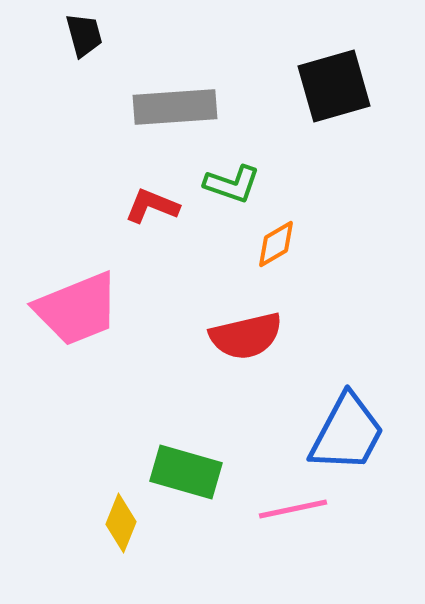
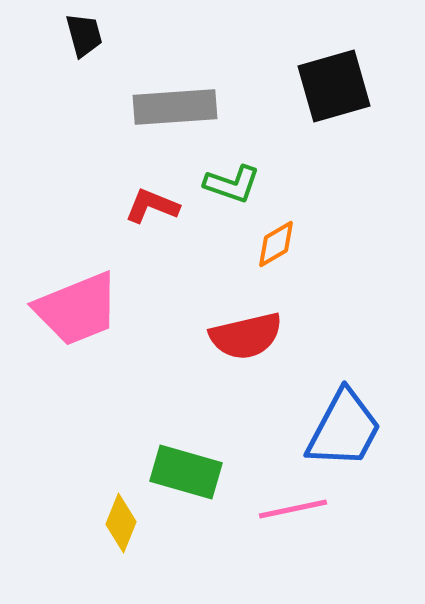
blue trapezoid: moved 3 px left, 4 px up
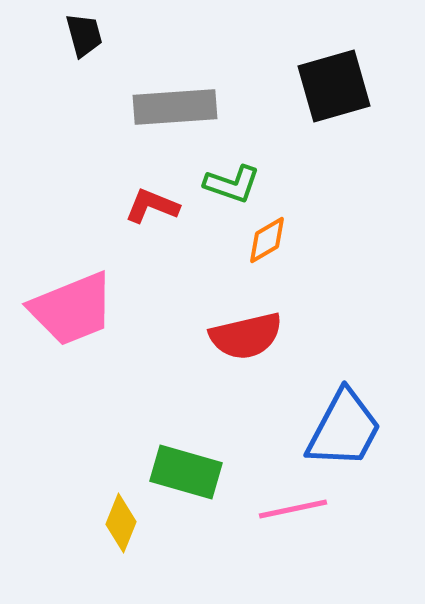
orange diamond: moved 9 px left, 4 px up
pink trapezoid: moved 5 px left
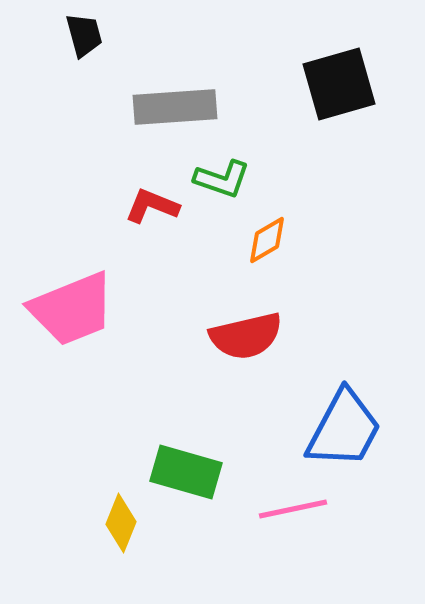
black square: moved 5 px right, 2 px up
green L-shape: moved 10 px left, 5 px up
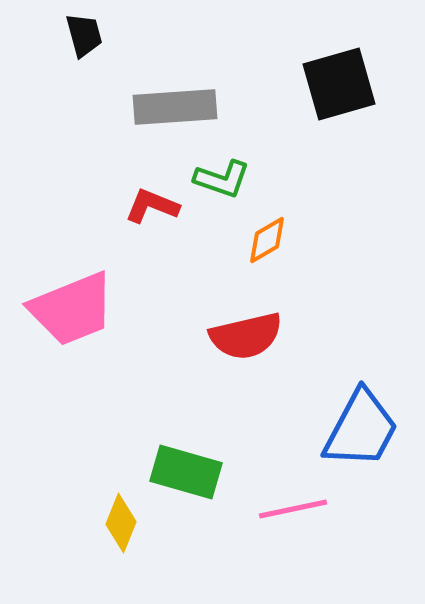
blue trapezoid: moved 17 px right
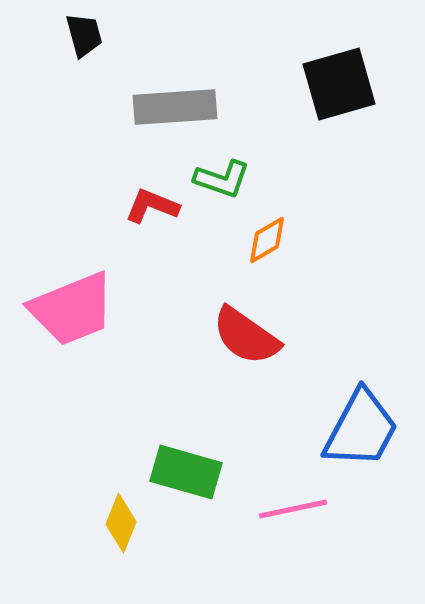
red semicircle: rotated 48 degrees clockwise
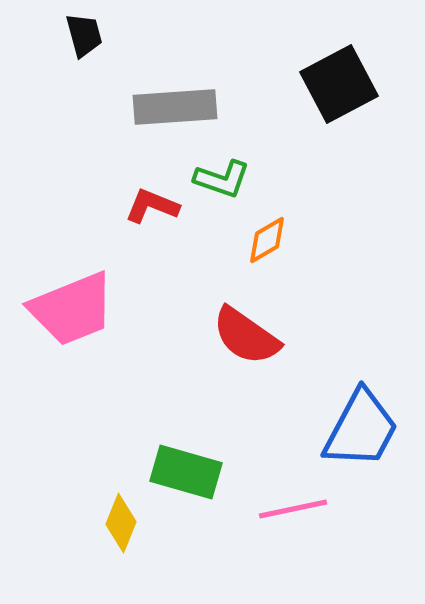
black square: rotated 12 degrees counterclockwise
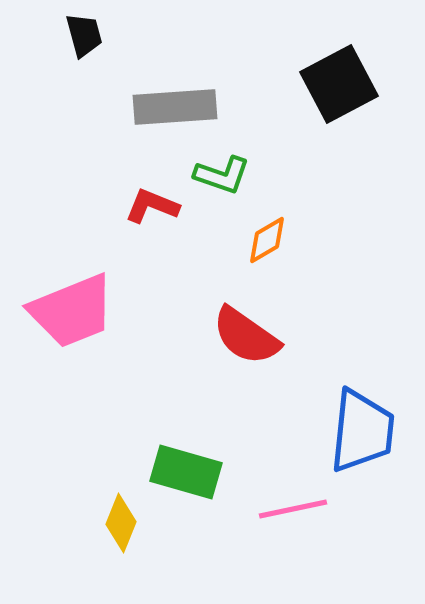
green L-shape: moved 4 px up
pink trapezoid: moved 2 px down
blue trapezoid: moved 1 px right, 2 px down; rotated 22 degrees counterclockwise
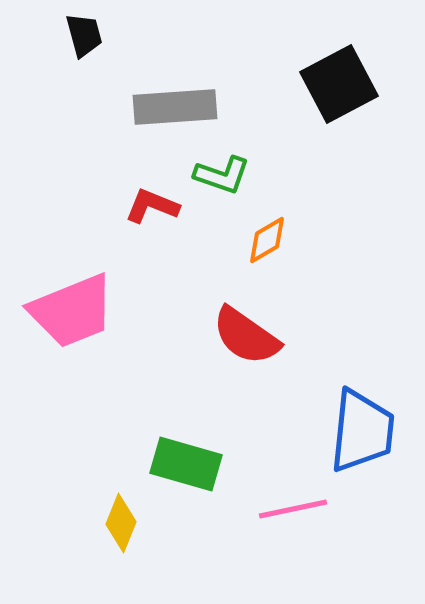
green rectangle: moved 8 px up
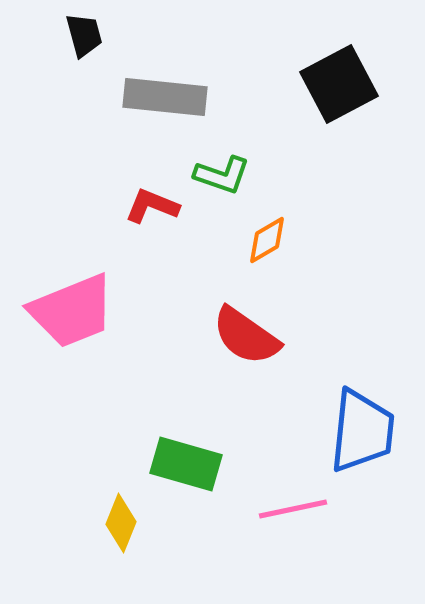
gray rectangle: moved 10 px left, 10 px up; rotated 10 degrees clockwise
